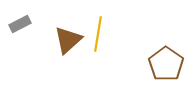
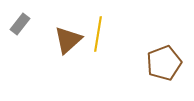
gray rectangle: rotated 25 degrees counterclockwise
brown pentagon: moved 2 px left, 1 px up; rotated 16 degrees clockwise
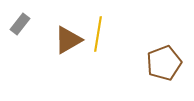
brown triangle: rotated 12 degrees clockwise
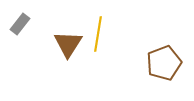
brown triangle: moved 4 px down; rotated 28 degrees counterclockwise
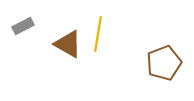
gray rectangle: moved 3 px right, 2 px down; rotated 25 degrees clockwise
brown triangle: rotated 32 degrees counterclockwise
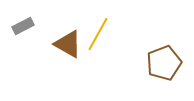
yellow line: rotated 20 degrees clockwise
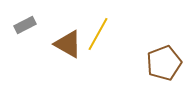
gray rectangle: moved 2 px right, 1 px up
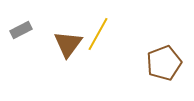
gray rectangle: moved 4 px left, 5 px down
brown triangle: rotated 36 degrees clockwise
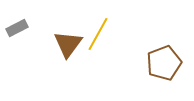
gray rectangle: moved 4 px left, 2 px up
